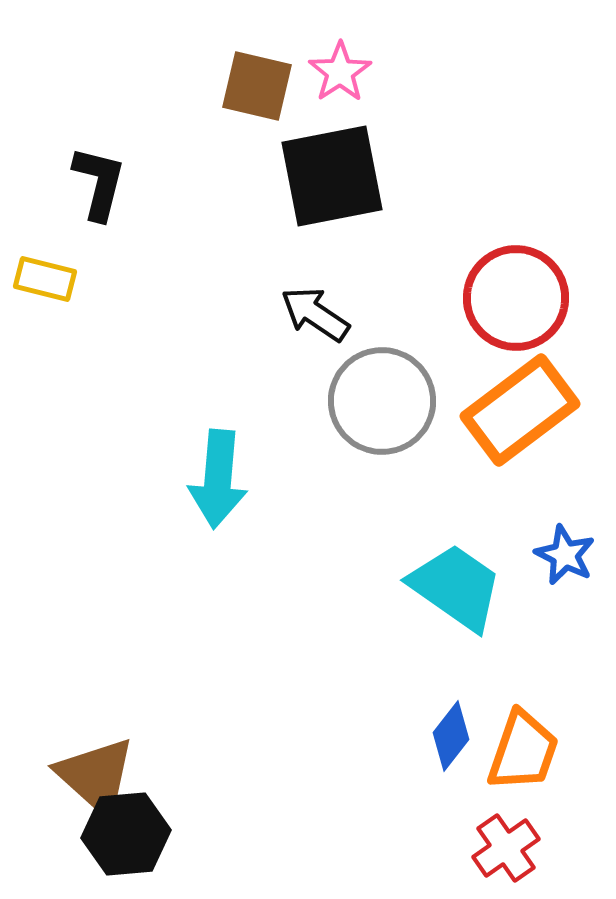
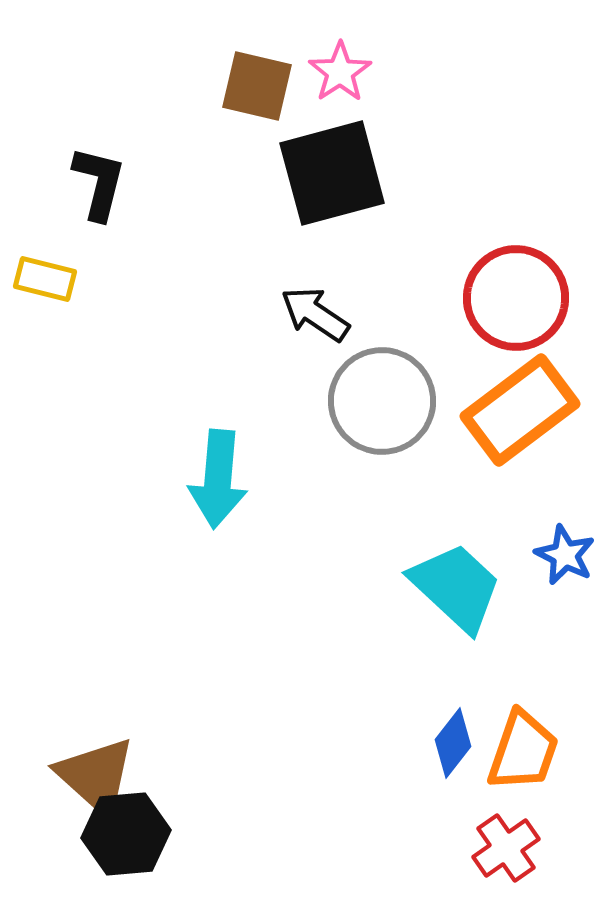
black square: moved 3 px up; rotated 4 degrees counterclockwise
cyan trapezoid: rotated 8 degrees clockwise
blue diamond: moved 2 px right, 7 px down
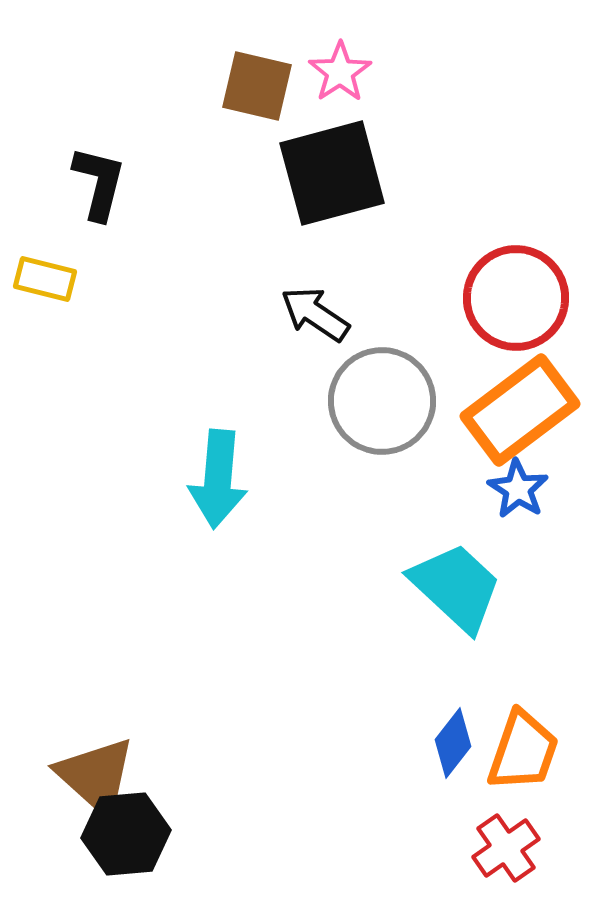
blue star: moved 47 px left, 66 px up; rotated 6 degrees clockwise
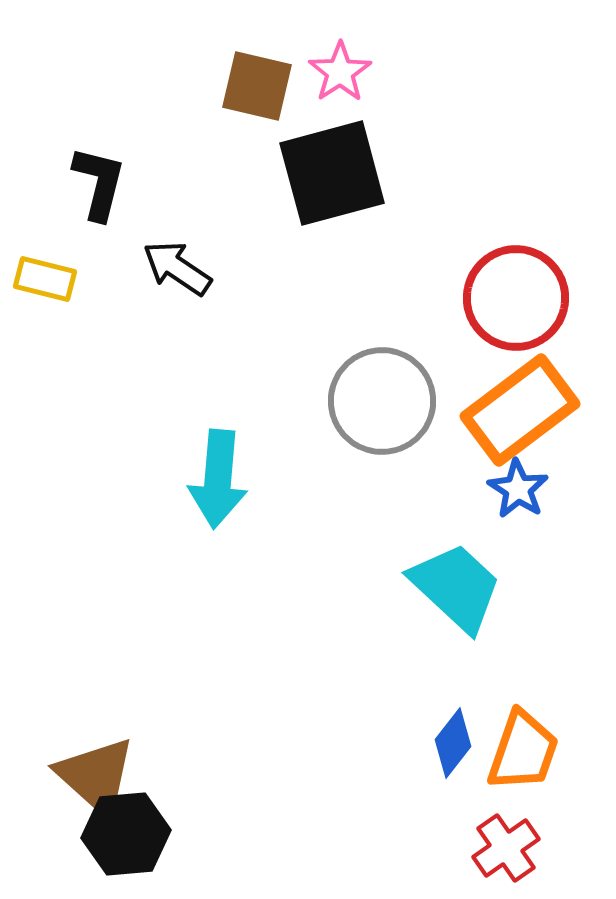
black arrow: moved 138 px left, 46 px up
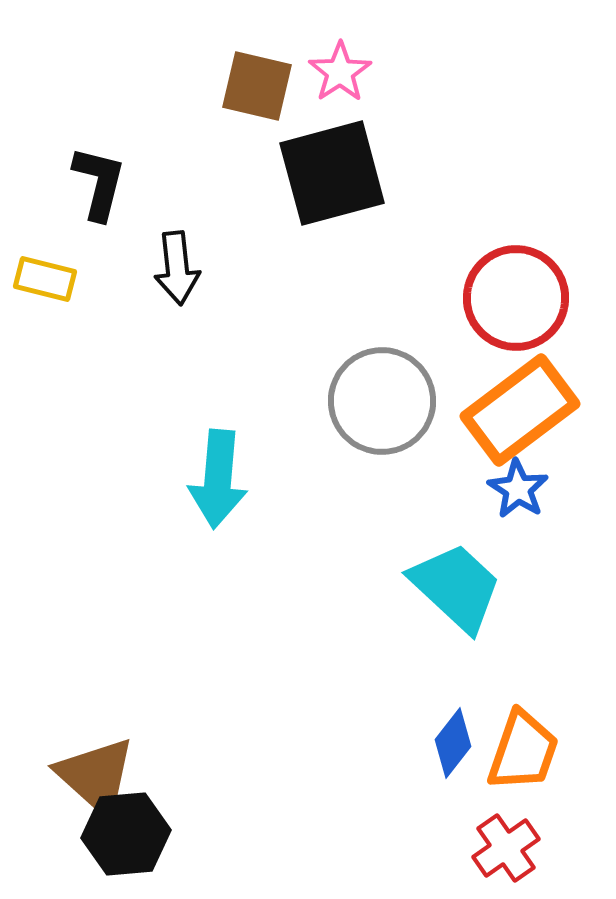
black arrow: rotated 130 degrees counterclockwise
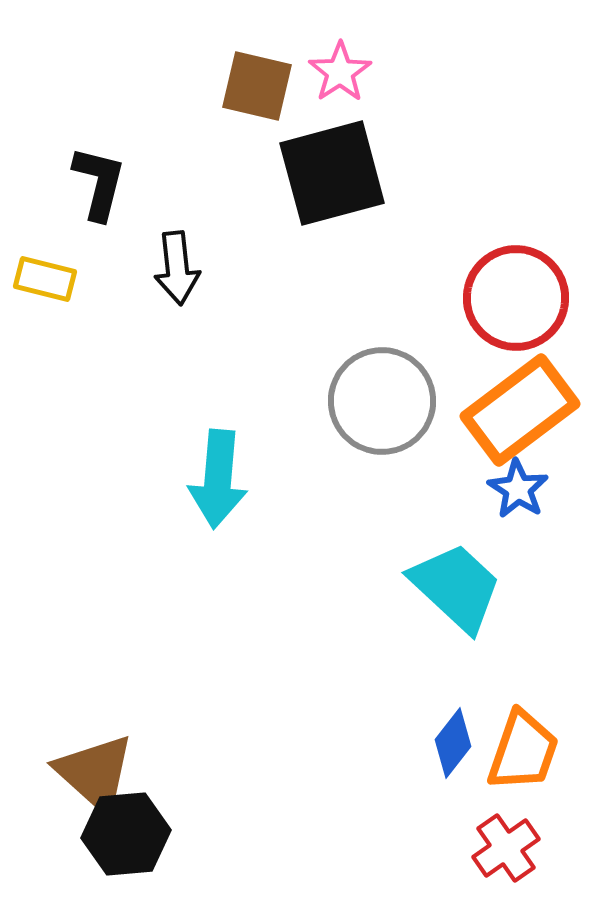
brown triangle: moved 1 px left, 3 px up
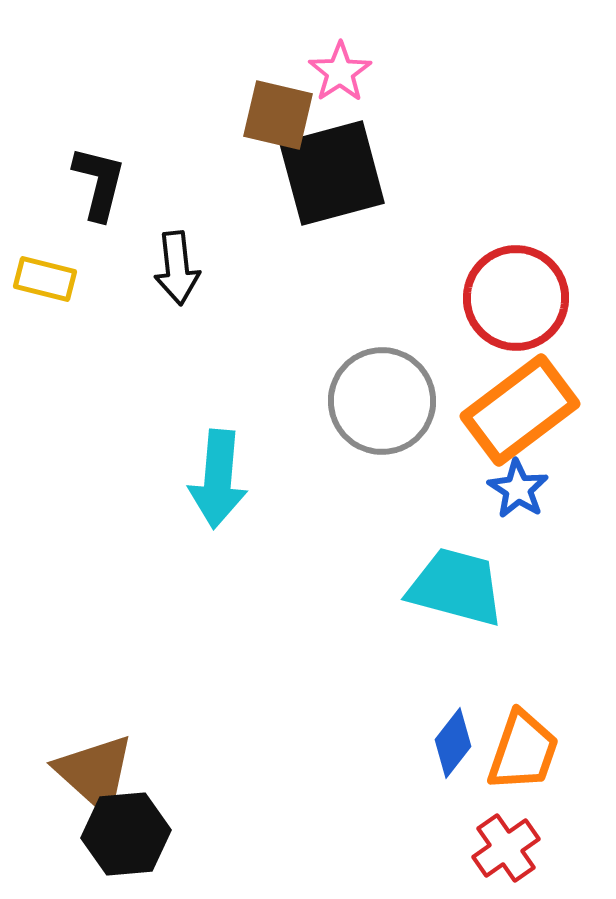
brown square: moved 21 px right, 29 px down
cyan trapezoid: rotated 28 degrees counterclockwise
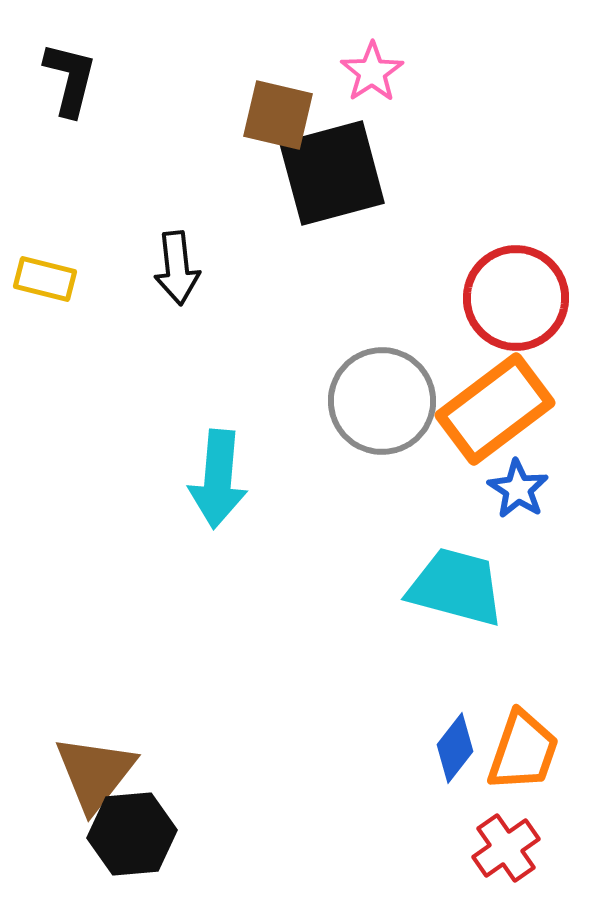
pink star: moved 32 px right
black L-shape: moved 29 px left, 104 px up
orange rectangle: moved 25 px left, 1 px up
blue diamond: moved 2 px right, 5 px down
brown triangle: rotated 26 degrees clockwise
black hexagon: moved 6 px right
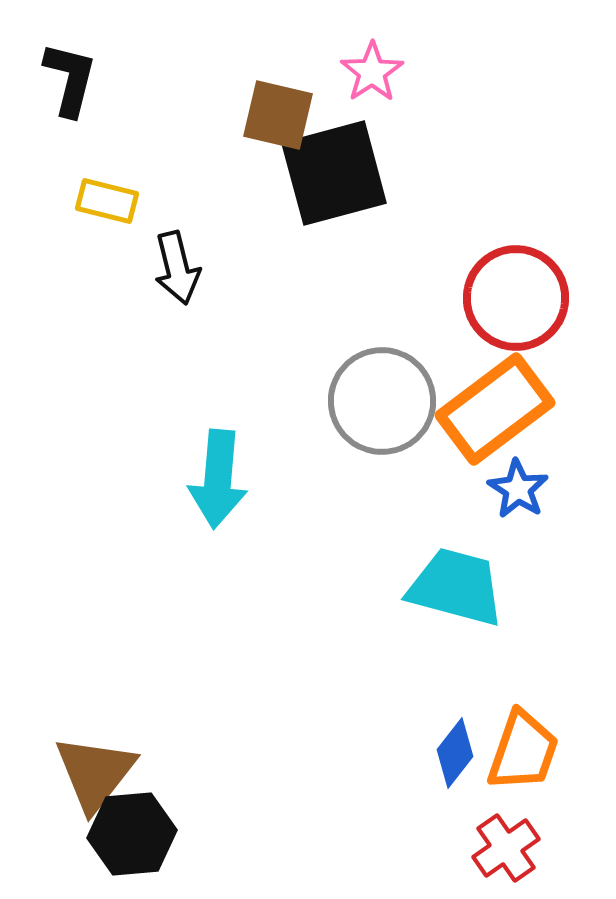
black square: moved 2 px right
black arrow: rotated 8 degrees counterclockwise
yellow rectangle: moved 62 px right, 78 px up
blue diamond: moved 5 px down
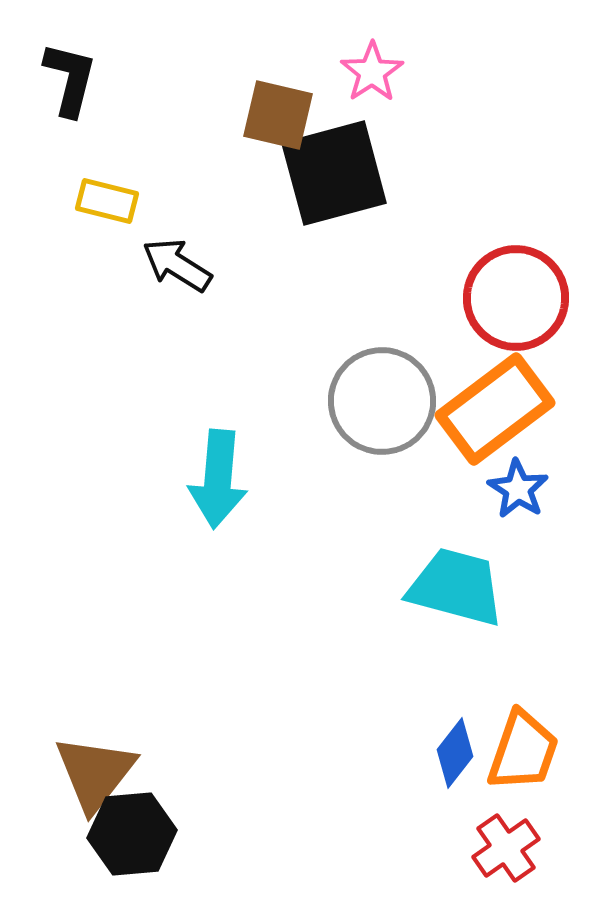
black arrow: moved 3 px up; rotated 136 degrees clockwise
